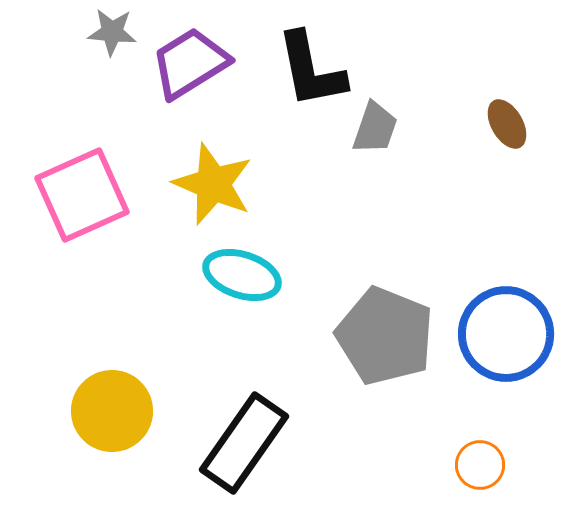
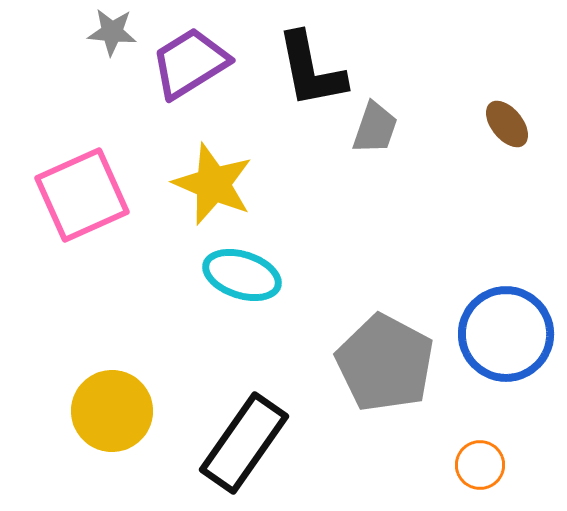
brown ellipse: rotated 9 degrees counterclockwise
gray pentagon: moved 27 px down; rotated 6 degrees clockwise
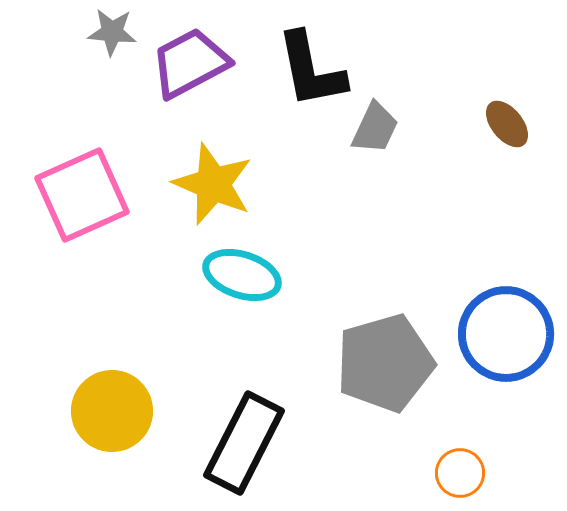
purple trapezoid: rotated 4 degrees clockwise
gray trapezoid: rotated 6 degrees clockwise
gray pentagon: rotated 28 degrees clockwise
black rectangle: rotated 8 degrees counterclockwise
orange circle: moved 20 px left, 8 px down
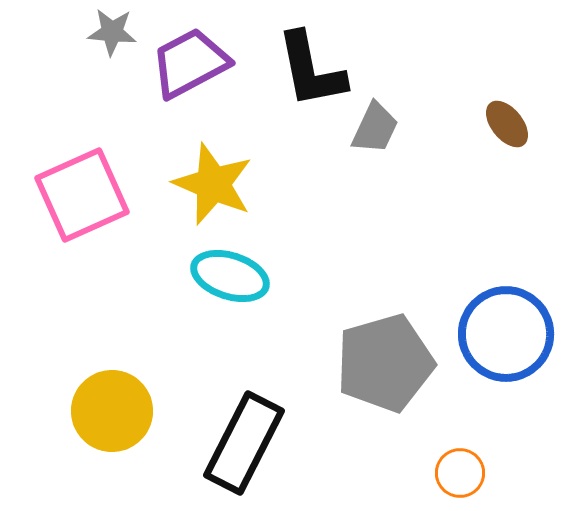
cyan ellipse: moved 12 px left, 1 px down
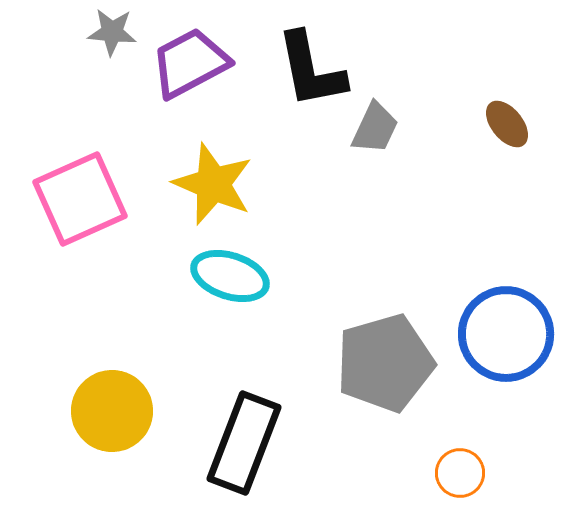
pink square: moved 2 px left, 4 px down
black rectangle: rotated 6 degrees counterclockwise
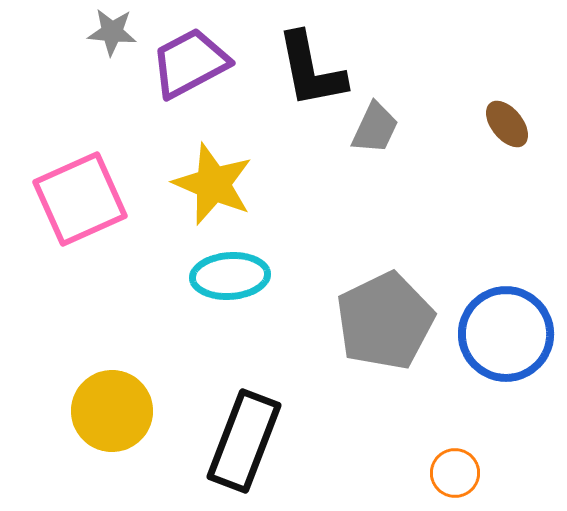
cyan ellipse: rotated 22 degrees counterclockwise
gray pentagon: moved 42 px up; rotated 10 degrees counterclockwise
black rectangle: moved 2 px up
orange circle: moved 5 px left
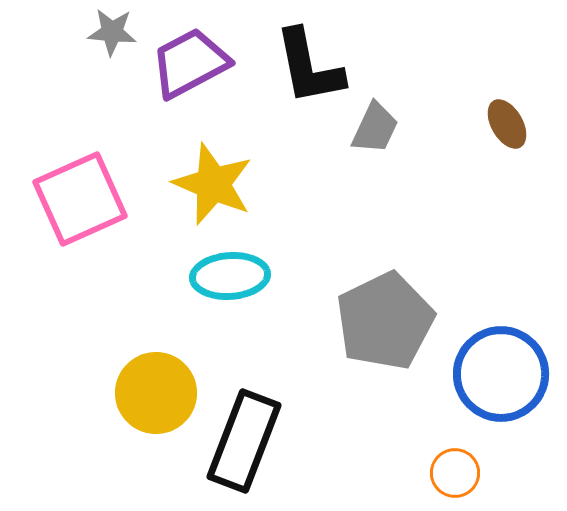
black L-shape: moved 2 px left, 3 px up
brown ellipse: rotated 9 degrees clockwise
blue circle: moved 5 px left, 40 px down
yellow circle: moved 44 px right, 18 px up
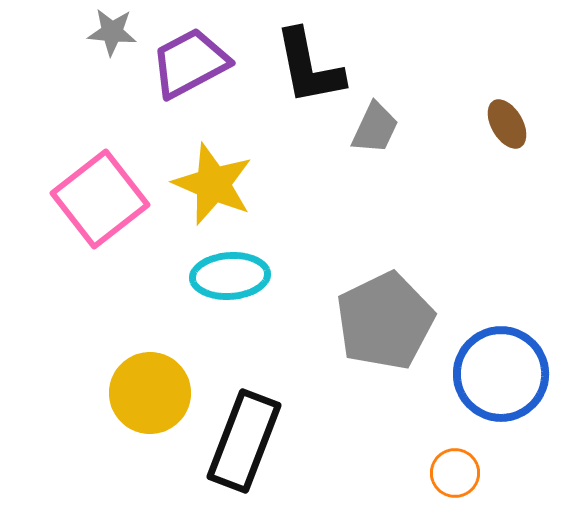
pink square: moved 20 px right; rotated 14 degrees counterclockwise
yellow circle: moved 6 px left
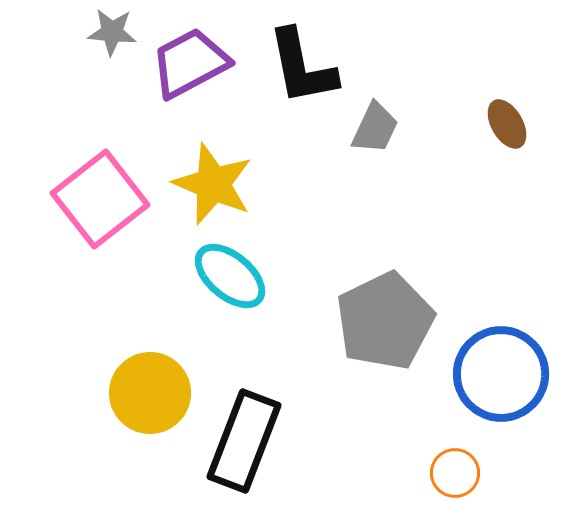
black L-shape: moved 7 px left
cyan ellipse: rotated 44 degrees clockwise
